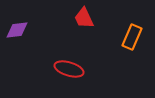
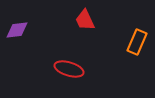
red trapezoid: moved 1 px right, 2 px down
orange rectangle: moved 5 px right, 5 px down
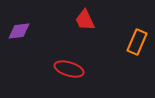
purple diamond: moved 2 px right, 1 px down
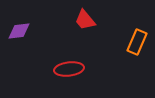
red trapezoid: rotated 15 degrees counterclockwise
red ellipse: rotated 24 degrees counterclockwise
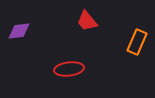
red trapezoid: moved 2 px right, 1 px down
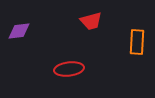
red trapezoid: moved 4 px right; rotated 65 degrees counterclockwise
orange rectangle: rotated 20 degrees counterclockwise
